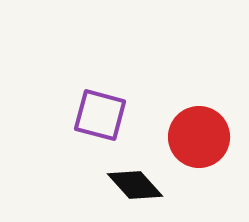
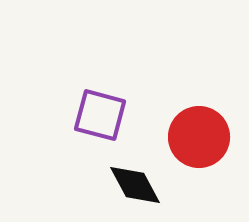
black diamond: rotated 14 degrees clockwise
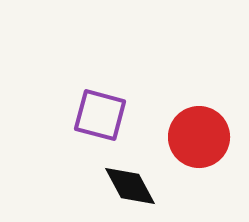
black diamond: moved 5 px left, 1 px down
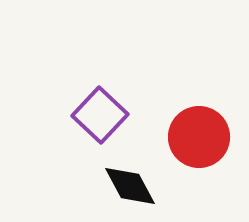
purple square: rotated 28 degrees clockwise
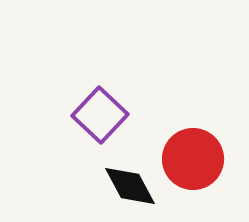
red circle: moved 6 px left, 22 px down
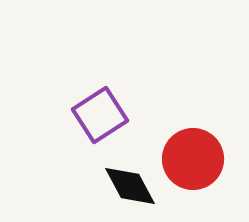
purple square: rotated 14 degrees clockwise
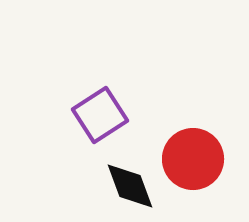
black diamond: rotated 8 degrees clockwise
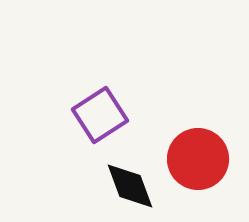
red circle: moved 5 px right
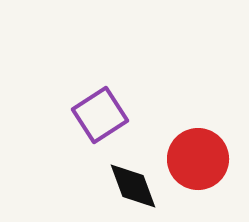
black diamond: moved 3 px right
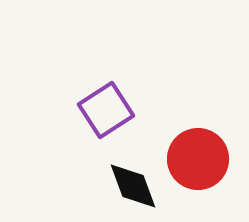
purple square: moved 6 px right, 5 px up
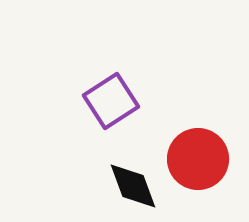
purple square: moved 5 px right, 9 px up
